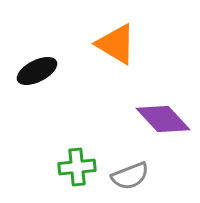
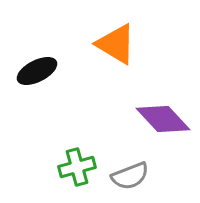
green cross: rotated 9 degrees counterclockwise
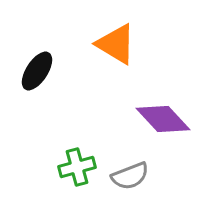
black ellipse: rotated 30 degrees counterclockwise
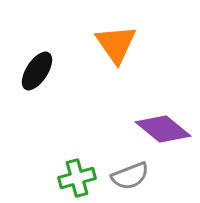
orange triangle: rotated 24 degrees clockwise
purple diamond: moved 10 px down; rotated 8 degrees counterclockwise
green cross: moved 11 px down
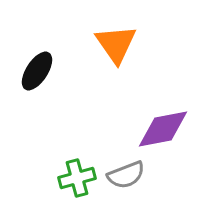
purple diamond: rotated 50 degrees counterclockwise
gray semicircle: moved 4 px left, 1 px up
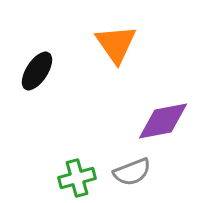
purple diamond: moved 8 px up
gray semicircle: moved 6 px right, 3 px up
